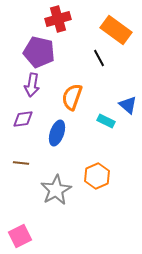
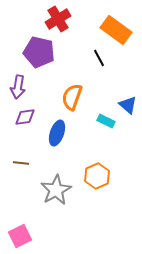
red cross: rotated 15 degrees counterclockwise
purple arrow: moved 14 px left, 2 px down
purple diamond: moved 2 px right, 2 px up
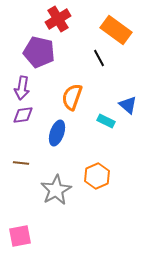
purple arrow: moved 4 px right, 1 px down
purple diamond: moved 2 px left, 2 px up
pink square: rotated 15 degrees clockwise
